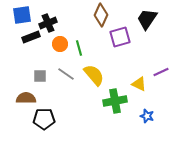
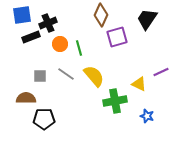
purple square: moved 3 px left
yellow semicircle: moved 1 px down
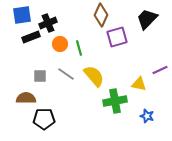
black trapezoid: rotated 10 degrees clockwise
purple line: moved 1 px left, 2 px up
yellow triangle: rotated 14 degrees counterclockwise
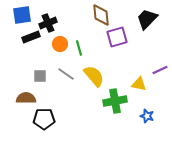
brown diamond: rotated 30 degrees counterclockwise
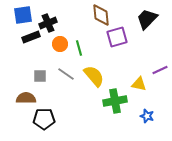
blue square: moved 1 px right
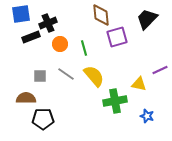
blue square: moved 2 px left, 1 px up
green line: moved 5 px right
black pentagon: moved 1 px left
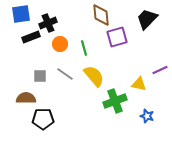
gray line: moved 1 px left
green cross: rotated 10 degrees counterclockwise
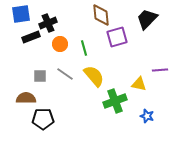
purple line: rotated 21 degrees clockwise
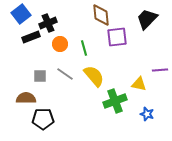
blue square: rotated 30 degrees counterclockwise
purple square: rotated 10 degrees clockwise
blue star: moved 2 px up
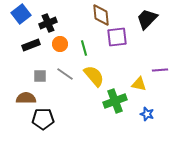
black rectangle: moved 8 px down
